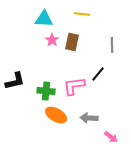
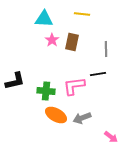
gray line: moved 6 px left, 4 px down
black line: rotated 42 degrees clockwise
gray arrow: moved 7 px left; rotated 24 degrees counterclockwise
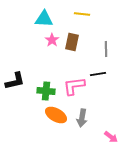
gray arrow: rotated 60 degrees counterclockwise
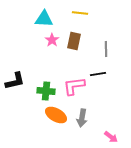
yellow line: moved 2 px left, 1 px up
brown rectangle: moved 2 px right, 1 px up
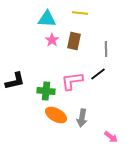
cyan triangle: moved 3 px right
black line: rotated 28 degrees counterclockwise
pink L-shape: moved 2 px left, 5 px up
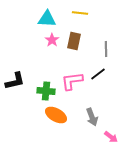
gray arrow: moved 10 px right, 1 px up; rotated 30 degrees counterclockwise
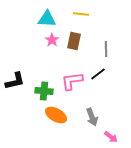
yellow line: moved 1 px right, 1 px down
green cross: moved 2 px left
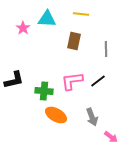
pink star: moved 29 px left, 12 px up
black line: moved 7 px down
black L-shape: moved 1 px left, 1 px up
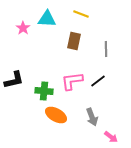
yellow line: rotated 14 degrees clockwise
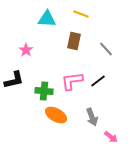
pink star: moved 3 px right, 22 px down
gray line: rotated 42 degrees counterclockwise
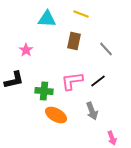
gray arrow: moved 6 px up
pink arrow: moved 1 px right, 1 px down; rotated 32 degrees clockwise
